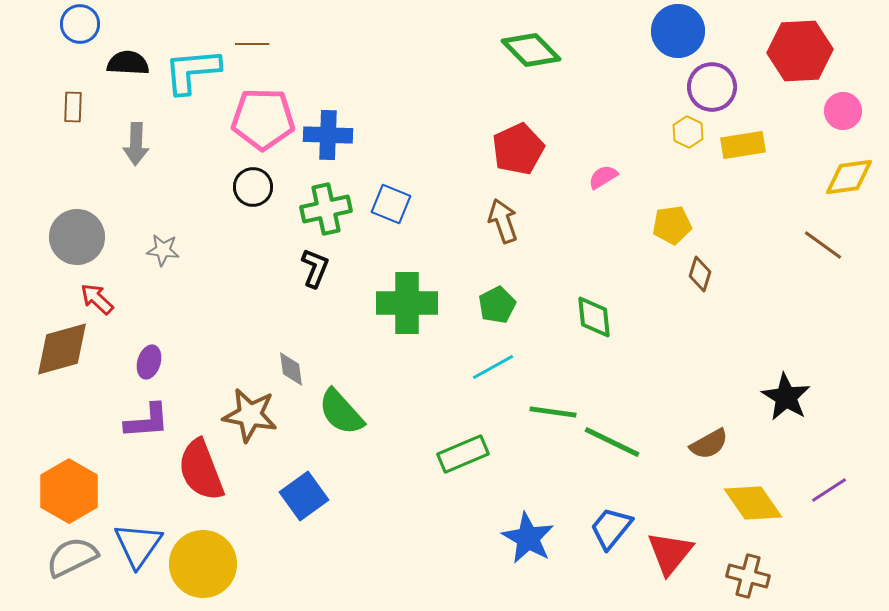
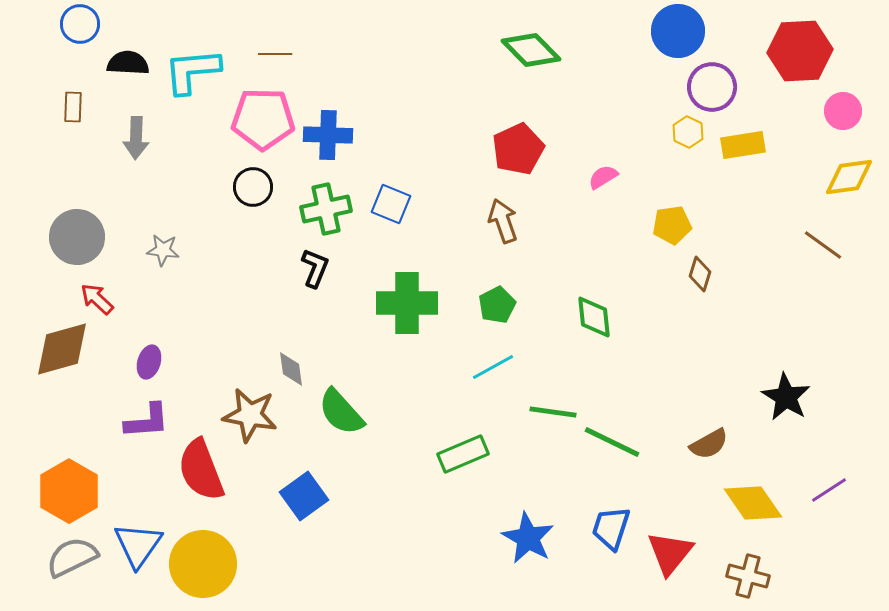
brown line at (252, 44): moved 23 px right, 10 px down
gray arrow at (136, 144): moved 6 px up
blue trapezoid at (611, 528): rotated 21 degrees counterclockwise
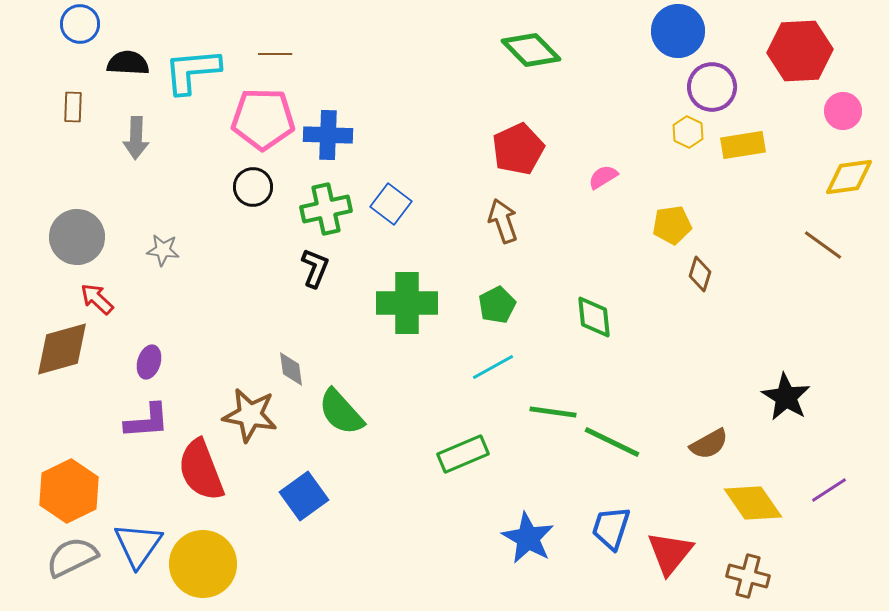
blue square at (391, 204): rotated 15 degrees clockwise
orange hexagon at (69, 491): rotated 4 degrees clockwise
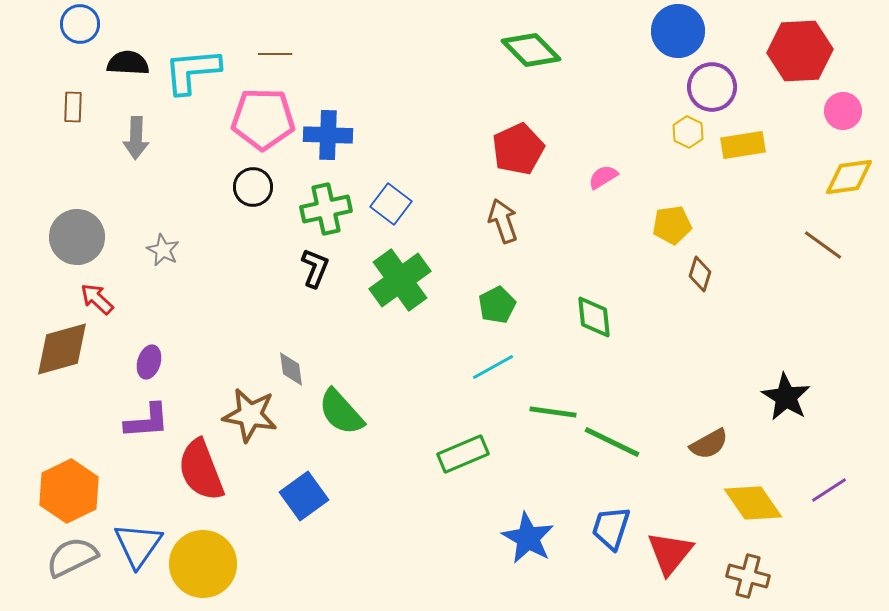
gray star at (163, 250): rotated 20 degrees clockwise
green cross at (407, 303): moved 7 px left, 23 px up; rotated 36 degrees counterclockwise
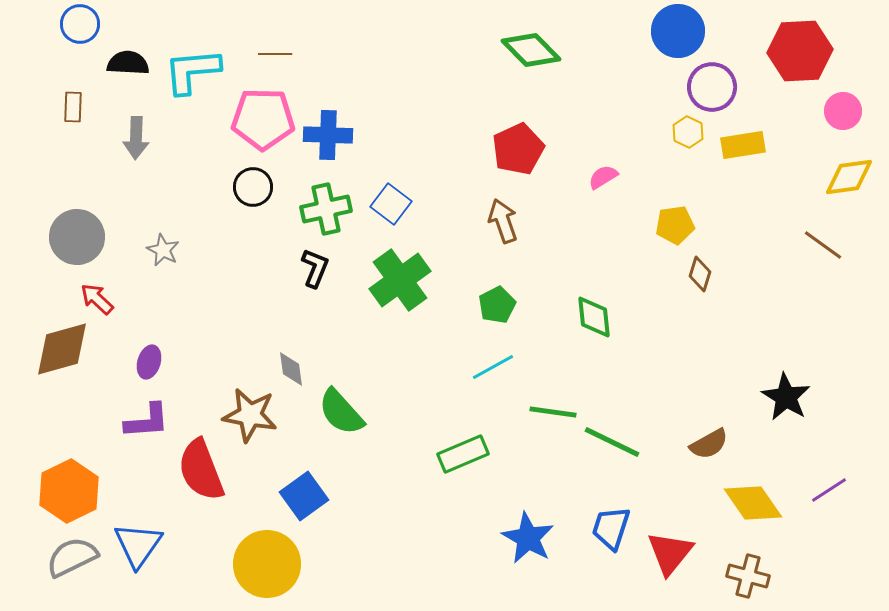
yellow pentagon at (672, 225): moved 3 px right
yellow circle at (203, 564): moved 64 px right
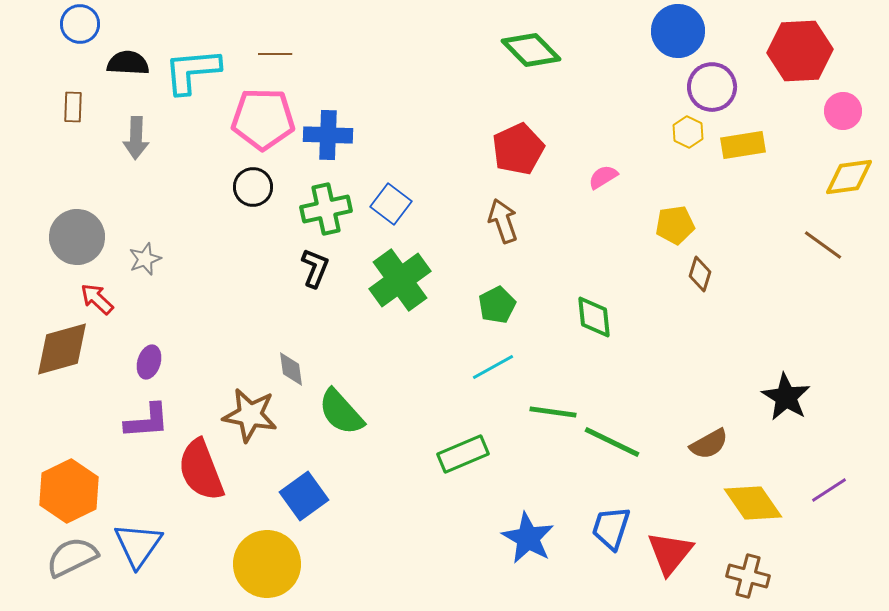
gray star at (163, 250): moved 18 px left, 9 px down; rotated 24 degrees clockwise
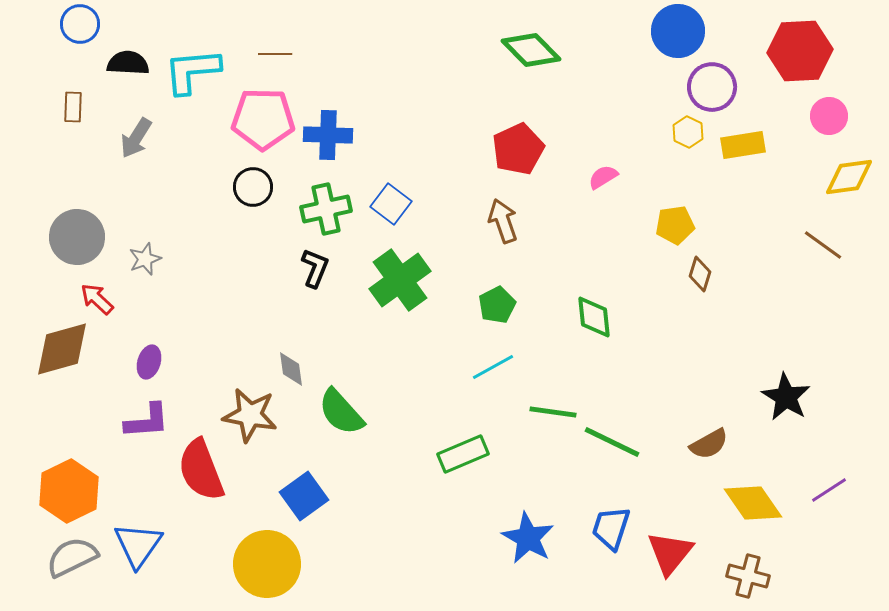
pink circle at (843, 111): moved 14 px left, 5 px down
gray arrow at (136, 138): rotated 30 degrees clockwise
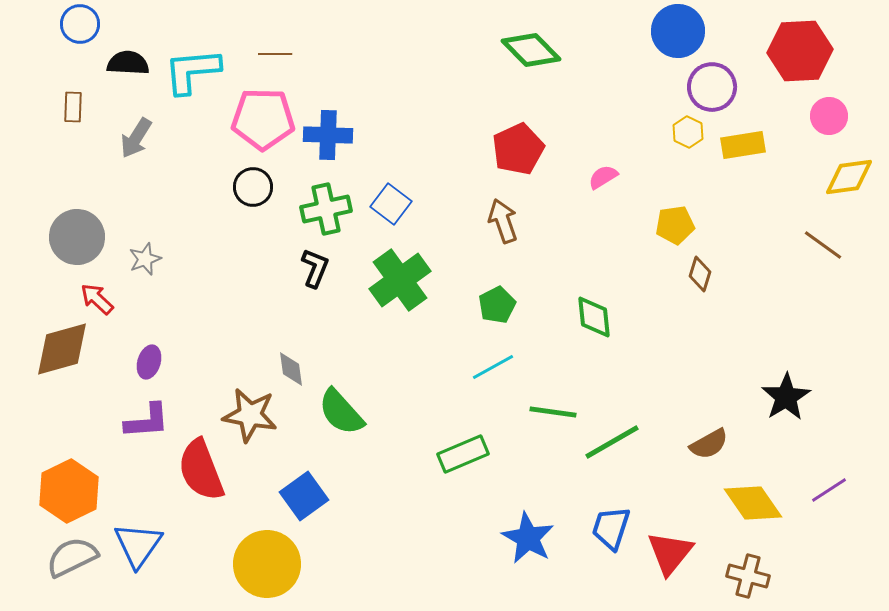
black star at (786, 397): rotated 9 degrees clockwise
green line at (612, 442): rotated 56 degrees counterclockwise
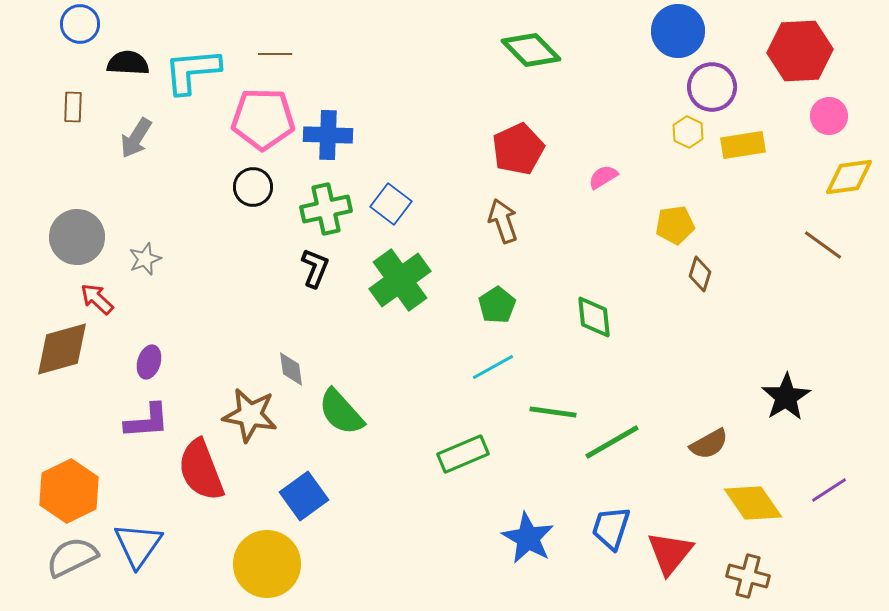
green pentagon at (497, 305): rotated 6 degrees counterclockwise
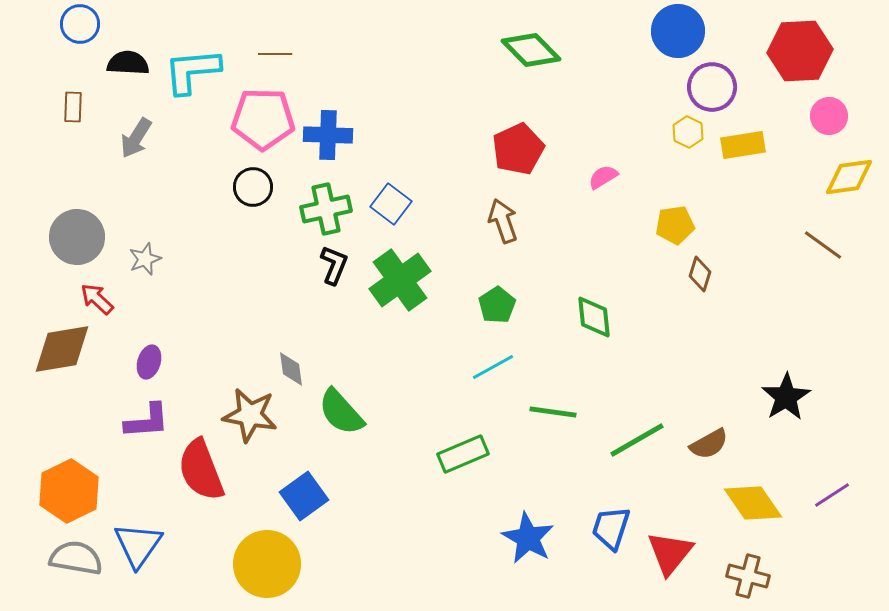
black L-shape at (315, 268): moved 19 px right, 3 px up
brown diamond at (62, 349): rotated 6 degrees clockwise
green line at (612, 442): moved 25 px right, 2 px up
purple line at (829, 490): moved 3 px right, 5 px down
gray semicircle at (72, 557): moved 4 px right, 1 px down; rotated 36 degrees clockwise
